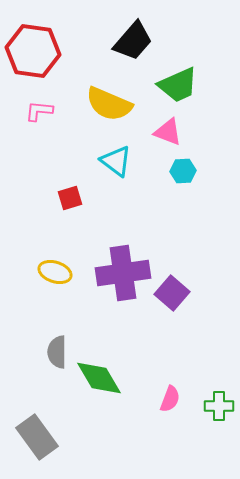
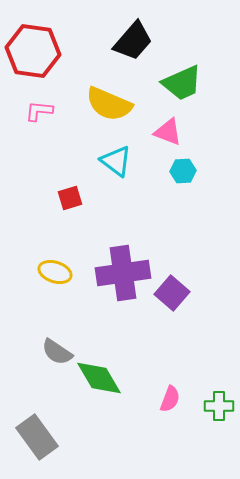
green trapezoid: moved 4 px right, 2 px up
gray semicircle: rotated 56 degrees counterclockwise
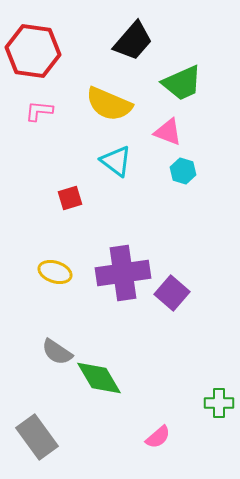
cyan hexagon: rotated 20 degrees clockwise
pink semicircle: moved 12 px left, 38 px down; rotated 28 degrees clockwise
green cross: moved 3 px up
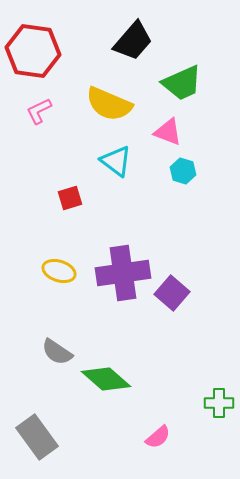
pink L-shape: rotated 32 degrees counterclockwise
yellow ellipse: moved 4 px right, 1 px up
green diamond: moved 7 px right, 1 px down; rotated 18 degrees counterclockwise
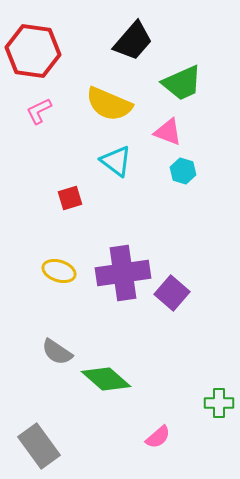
gray rectangle: moved 2 px right, 9 px down
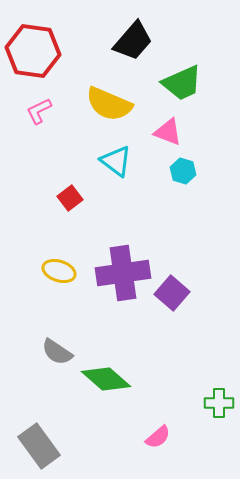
red square: rotated 20 degrees counterclockwise
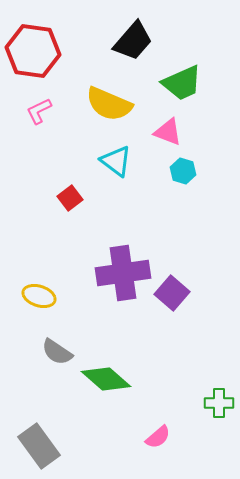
yellow ellipse: moved 20 px left, 25 px down
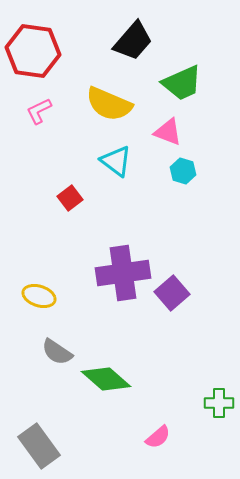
purple square: rotated 8 degrees clockwise
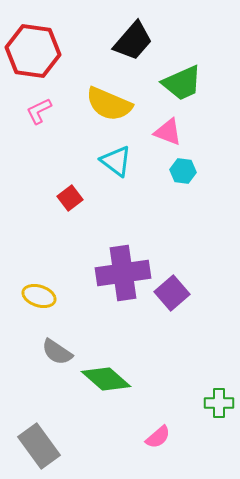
cyan hexagon: rotated 10 degrees counterclockwise
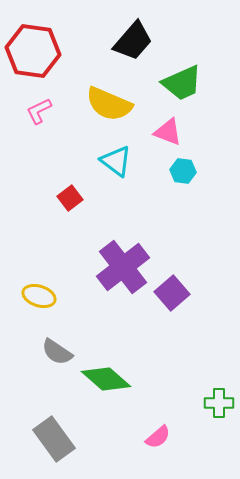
purple cross: moved 6 px up; rotated 30 degrees counterclockwise
gray rectangle: moved 15 px right, 7 px up
